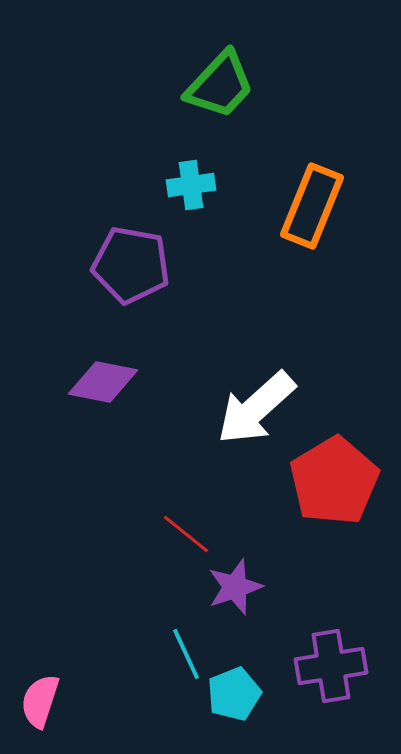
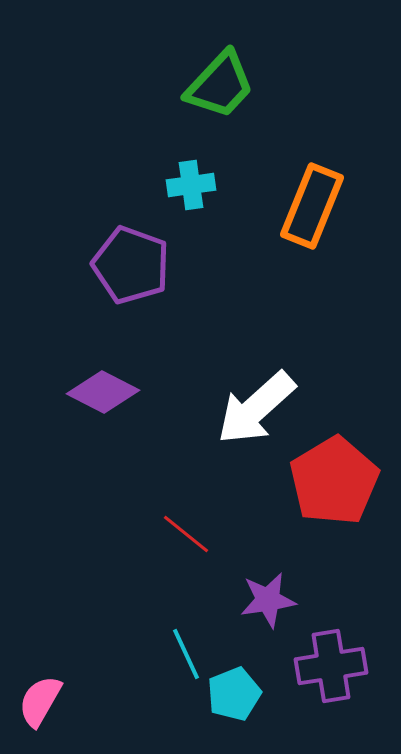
purple pentagon: rotated 10 degrees clockwise
purple diamond: moved 10 px down; rotated 16 degrees clockwise
purple star: moved 33 px right, 13 px down; rotated 10 degrees clockwise
pink semicircle: rotated 12 degrees clockwise
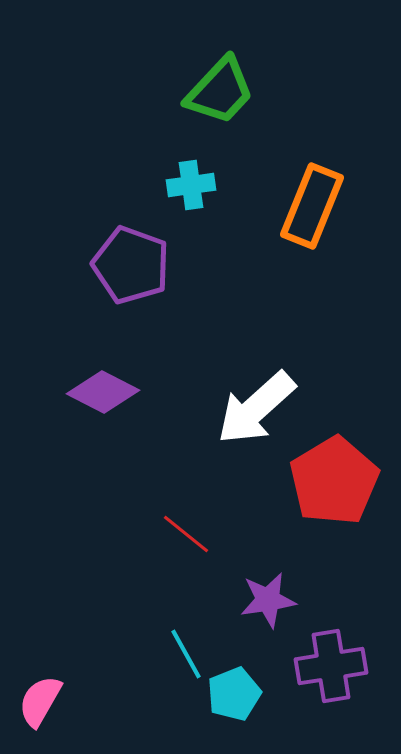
green trapezoid: moved 6 px down
cyan line: rotated 4 degrees counterclockwise
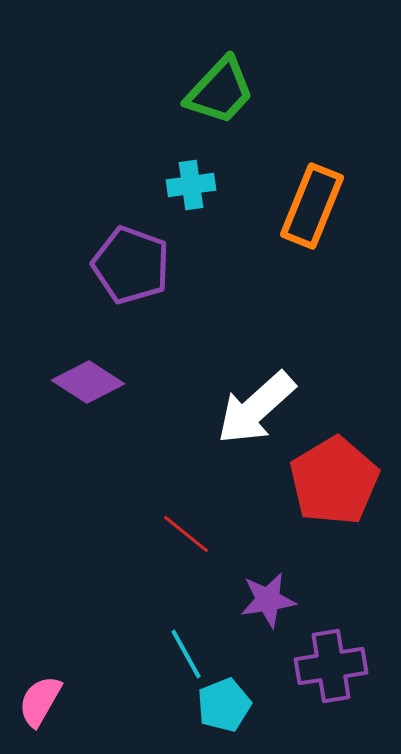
purple diamond: moved 15 px left, 10 px up; rotated 6 degrees clockwise
cyan pentagon: moved 10 px left, 11 px down
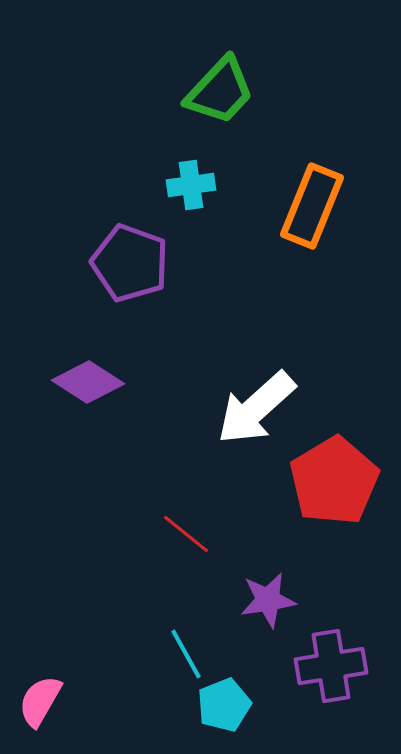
purple pentagon: moved 1 px left, 2 px up
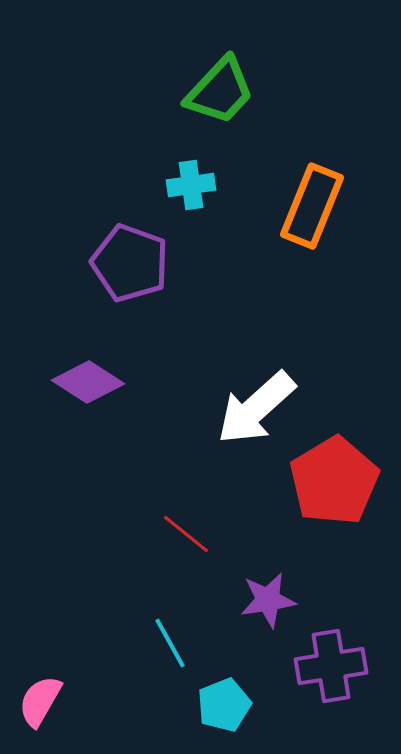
cyan line: moved 16 px left, 11 px up
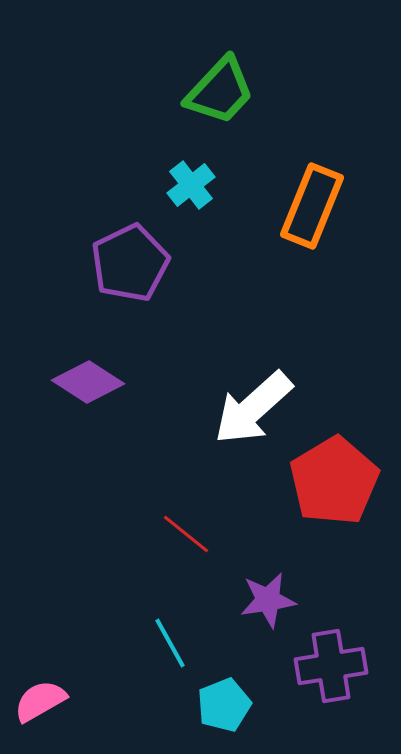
cyan cross: rotated 30 degrees counterclockwise
purple pentagon: rotated 26 degrees clockwise
white arrow: moved 3 px left
pink semicircle: rotated 30 degrees clockwise
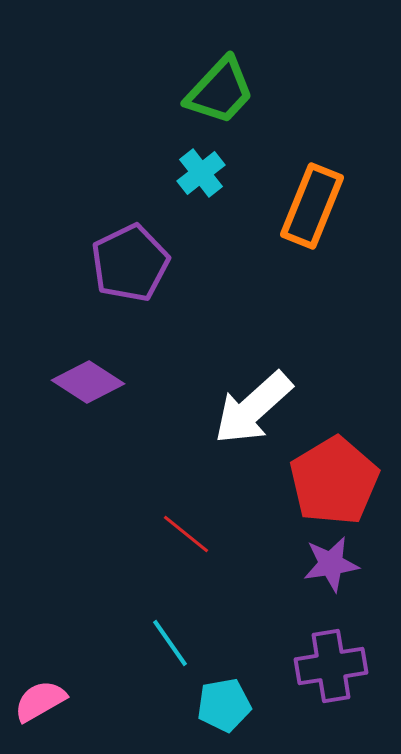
cyan cross: moved 10 px right, 12 px up
purple star: moved 63 px right, 36 px up
cyan line: rotated 6 degrees counterclockwise
cyan pentagon: rotated 12 degrees clockwise
